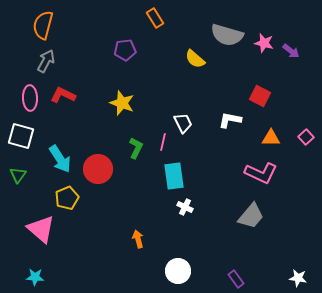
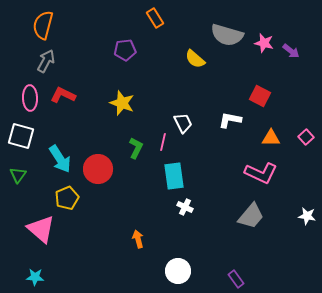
white star: moved 9 px right, 62 px up
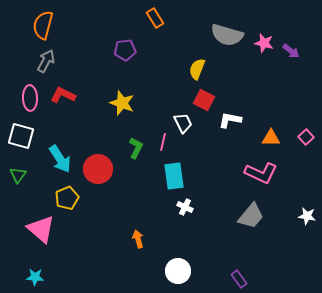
yellow semicircle: moved 2 px right, 10 px down; rotated 70 degrees clockwise
red square: moved 56 px left, 4 px down
purple rectangle: moved 3 px right
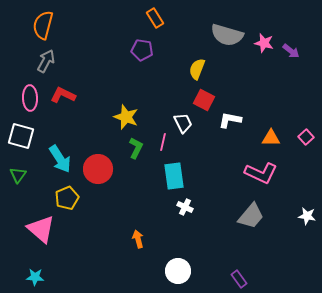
purple pentagon: moved 17 px right; rotated 15 degrees clockwise
yellow star: moved 4 px right, 14 px down
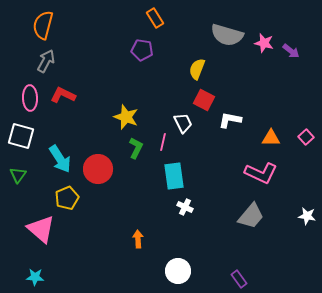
orange arrow: rotated 12 degrees clockwise
